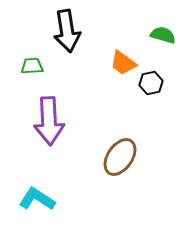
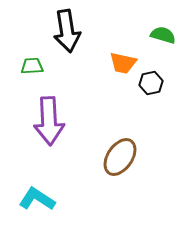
orange trapezoid: rotated 24 degrees counterclockwise
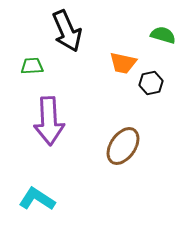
black arrow: rotated 15 degrees counterclockwise
brown ellipse: moved 3 px right, 11 px up
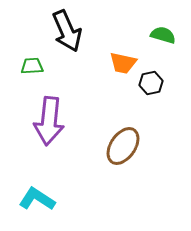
purple arrow: rotated 9 degrees clockwise
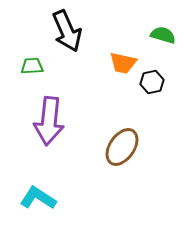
black hexagon: moved 1 px right, 1 px up
brown ellipse: moved 1 px left, 1 px down
cyan L-shape: moved 1 px right, 1 px up
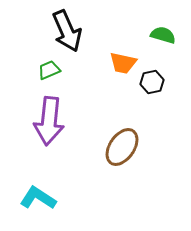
green trapezoid: moved 17 px right, 4 px down; rotated 20 degrees counterclockwise
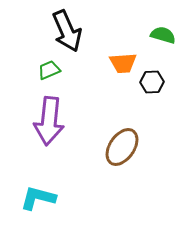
orange trapezoid: rotated 16 degrees counterclockwise
black hexagon: rotated 10 degrees clockwise
cyan L-shape: rotated 18 degrees counterclockwise
